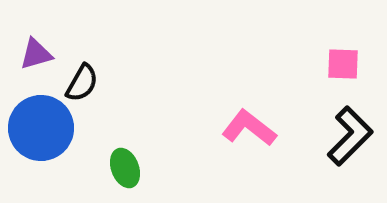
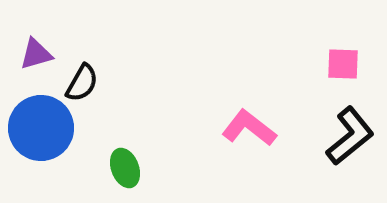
black L-shape: rotated 6 degrees clockwise
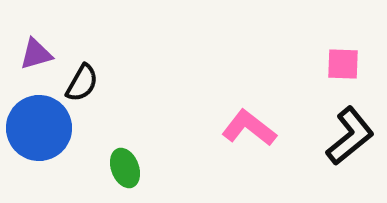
blue circle: moved 2 px left
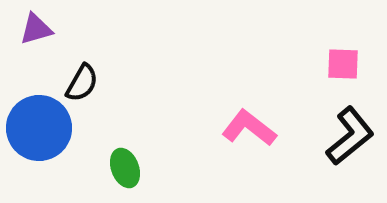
purple triangle: moved 25 px up
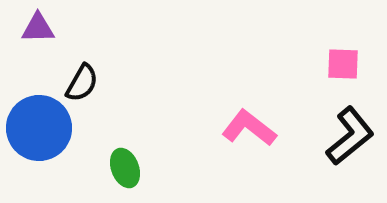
purple triangle: moved 2 px right, 1 px up; rotated 15 degrees clockwise
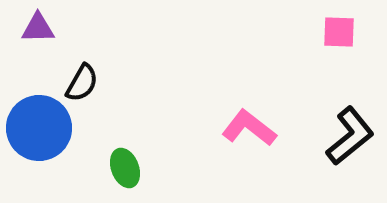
pink square: moved 4 px left, 32 px up
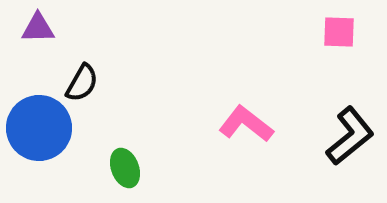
pink L-shape: moved 3 px left, 4 px up
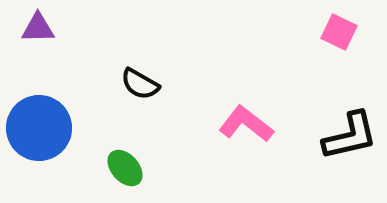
pink square: rotated 24 degrees clockwise
black semicircle: moved 58 px right, 1 px down; rotated 90 degrees clockwise
black L-shape: rotated 26 degrees clockwise
green ellipse: rotated 21 degrees counterclockwise
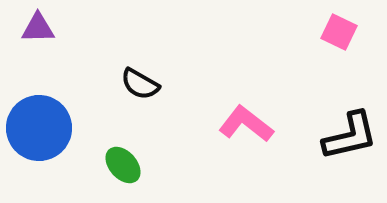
green ellipse: moved 2 px left, 3 px up
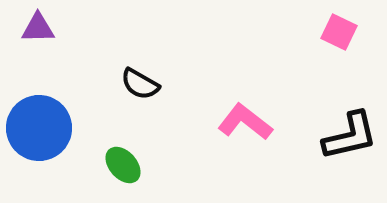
pink L-shape: moved 1 px left, 2 px up
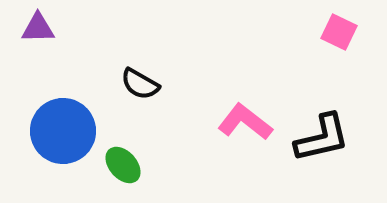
blue circle: moved 24 px right, 3 px down
black L-shape: moved 28 px left, 2 px down
